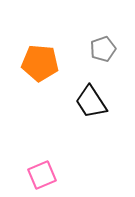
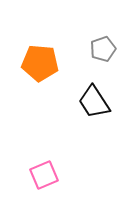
black trapezoid: moved 3 px right
pink square: moved 2 px right
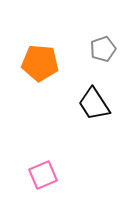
black trapezoid: moved 2 px down
pink square: moved 1 px left
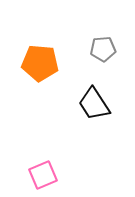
gray pentagon: rotated 15 degrees clockwise
